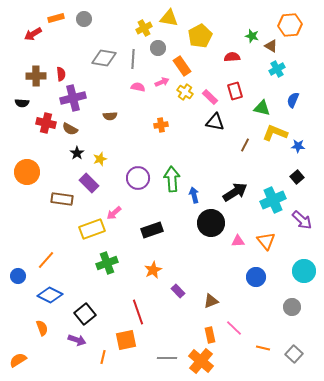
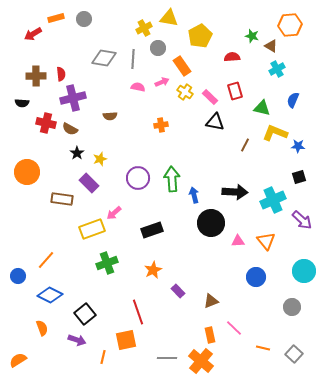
black square at (297, 177): moved 2 px right; rotated 24 degrees clockwise
black arrow at (235, 192): rotated 35 degrees clockwise
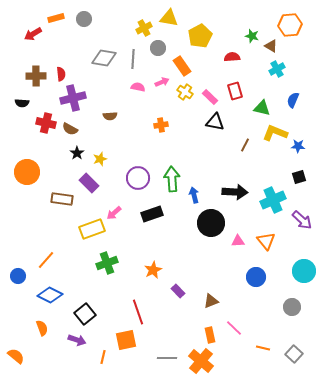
black rectangle at (152, 230): moved 16 px up
orange semicircle at (18, 360): moved 2 px left, 4 px up; rotated 72 degrees clockwise
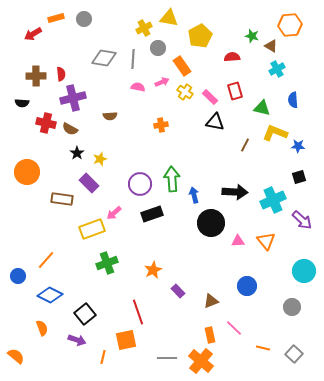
blue semicircle at (293, 100): rotated 28 degrees counterclockwise
purple circle at (138, 178): moved 2 px right, 6 px down
blue circle at (256, 277): moved 9 px left, 9 px down
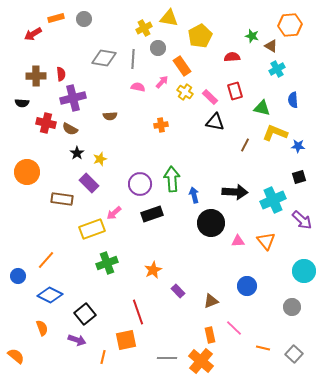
pink arrow at (162, 82): rotated 24 degrees counterclockwise
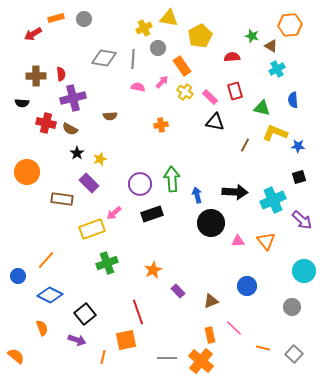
blue arrow at (194, 195): moved 3 px right
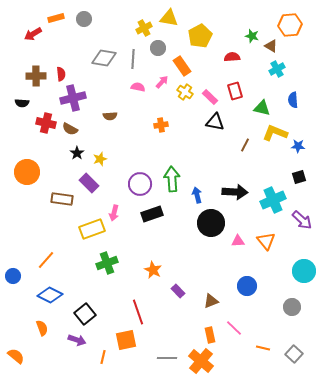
pink arrow at (114, 213): rotated 35 degrees counterclockwise
orange star at (153, 270): rotated 18 degrees counterclockwise
blue circle at (18, 276): moved 5 px left
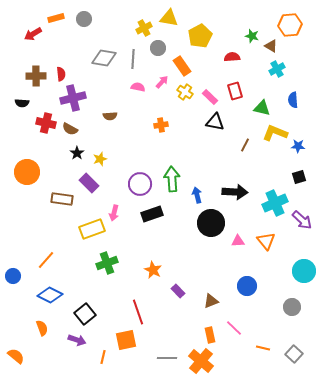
cyan cross at (273, 200): moved 2 px right, 3 px down
